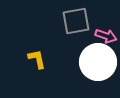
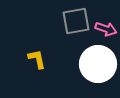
pink arrow: moved 7 px up
white circle: moved 2 px down
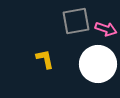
yellow L-shape: moved 8 px right
